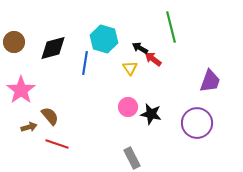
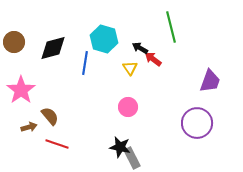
black star: moved 31 px left, 33 px down
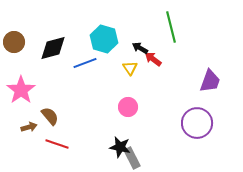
blue line: rotated 60 degrees clockwise
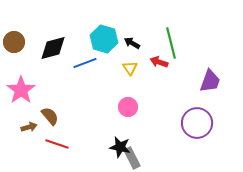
green line: moved 16 px down
black arrow: moved 8 px left, 5 px up
red arrow: moved 6 px right, 3 px down; rotated 18 degrees counterclockwise
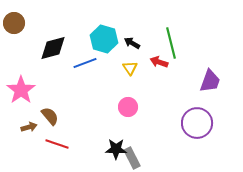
brown circle: moved 19 px up
black star: moved 4 px left, 2 px down; rotated 10 degrees counterclockwise
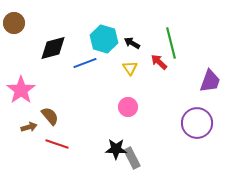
red arrow: rotated 24 degrees clockwise
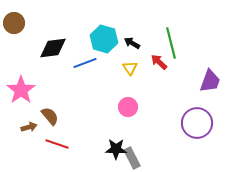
black diamond: rotated 8 degrees clockwise
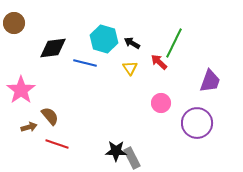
green line: moved 3 px right; rotated 40 degrees clockwise
blue line: rotated 35 degrees clockwise
pink circle: moved 33 px right, 4 px up
black star: moved 2 px down
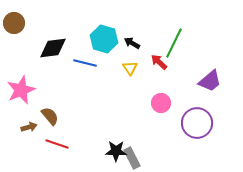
purple trapezoid: rotated 30 degrees clockwise
pink star: rotated 12 degrees clockwise
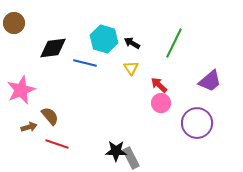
red arrow: moved 23 px down
yellow triangle: moved 1 px right
gray rectangle: moved 1 px left
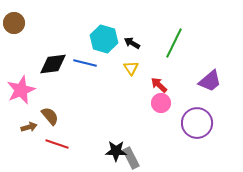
black diamond: moved 16 px down
